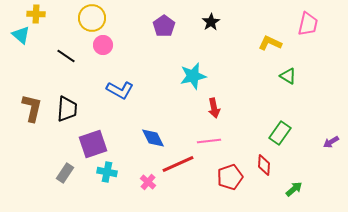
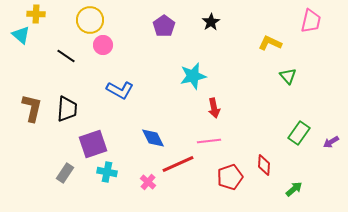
yellow circle: moved 2 px left, 2 px down
pink trapezoid: moved 3 px right, 3 px up
green triangle: rotated 18 degrees clockwise
green rectangle: moved 19 px right
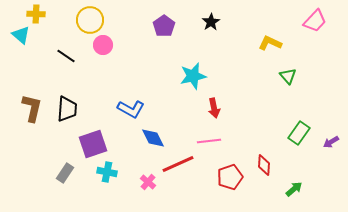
pink trapezoid: moved 4 px right; rotated 30 degrees clockwise
blue L-shape: moved 11 px right, 19 px down
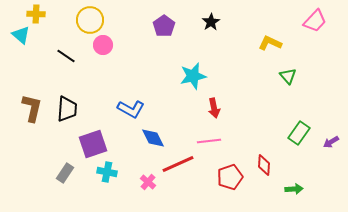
green arrow: rotated 36 degrees clockwise
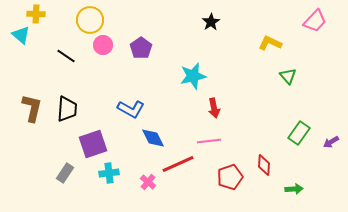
purple pentagon: moved 23 px left, 22 px down
cyan cross: moved 2 px right, 1 px down; rotated 18 degrees counterclockwise
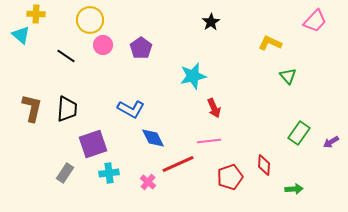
red arrow: rotated 12 degrees counterclockwise
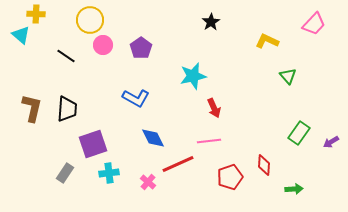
pink trapezoid: moved 1 px left, 3 px down
yellow L-shape: moved 3 px left, 2 px up
blue L-shape: moved 5 px right, 11 px up
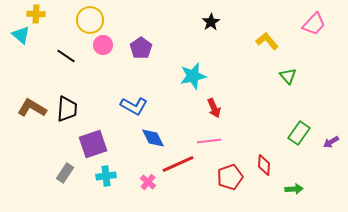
yellow L-shape: rotated 25 degrees clockwise
blue L-shape: moved 2 px left, 8 px down
brown L-shape: rotated 72 degrees counterclockwise
cyan cross: moved 3 px left, 3 px down
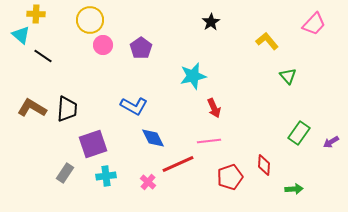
black line: moved 23 px left
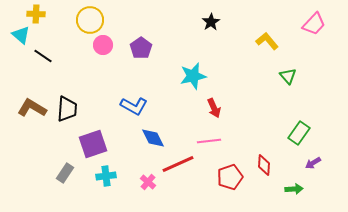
purple arrow: moved 18 px left, 21 px down
